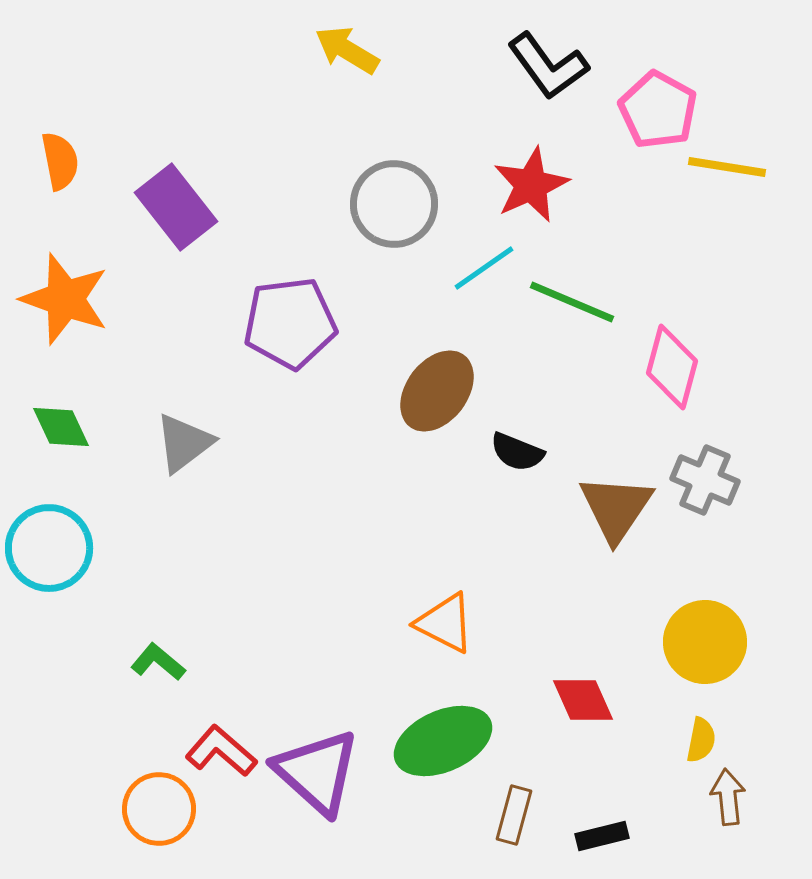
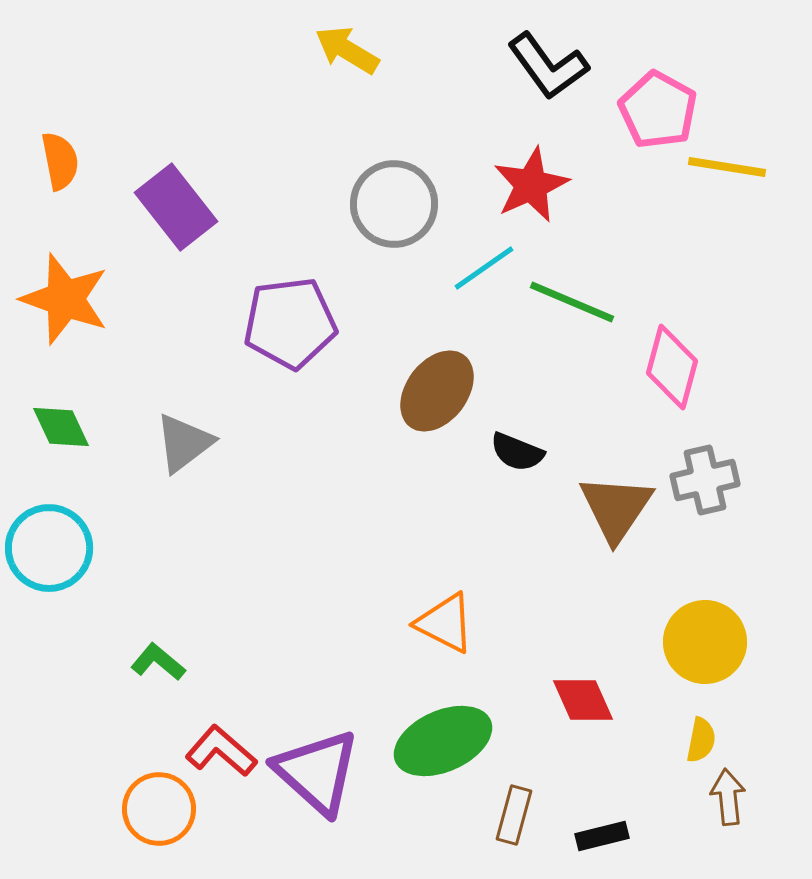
gray cross: rotated 36 degrees counterclockwise
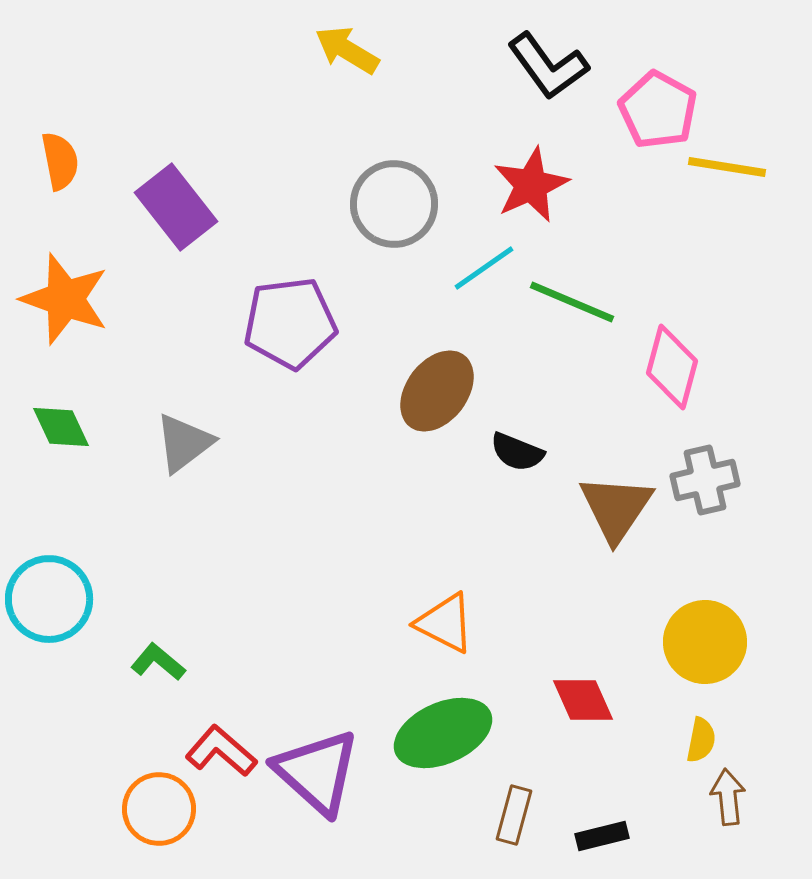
cyan circle: moved 51 px down
green ellipse: moved 8 px up
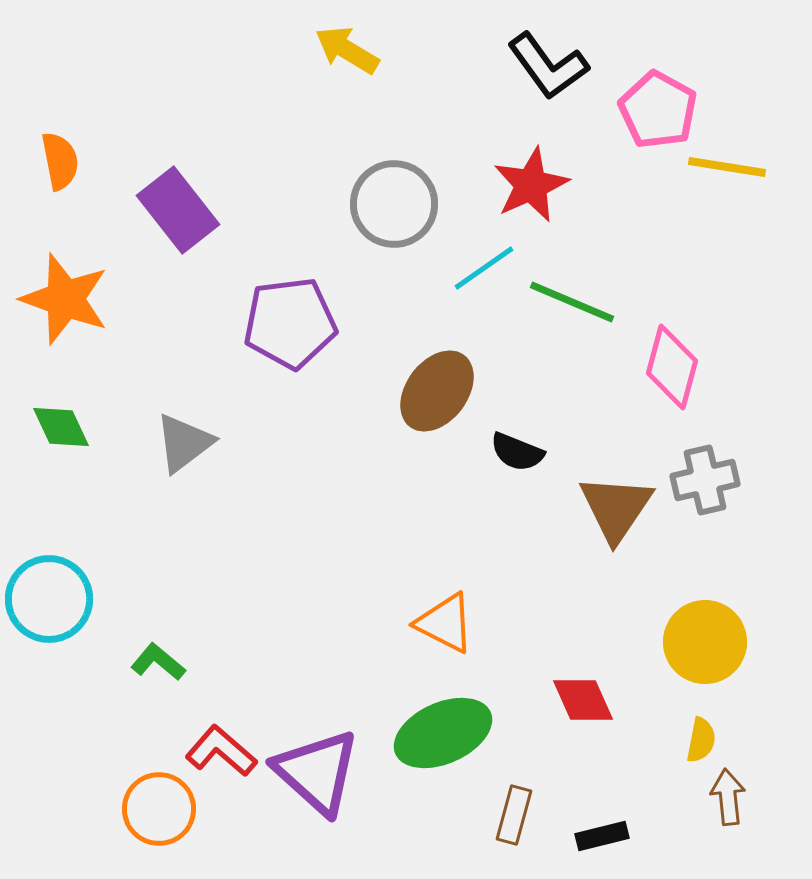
purple rectangle: moved 2 px right, 3 px down
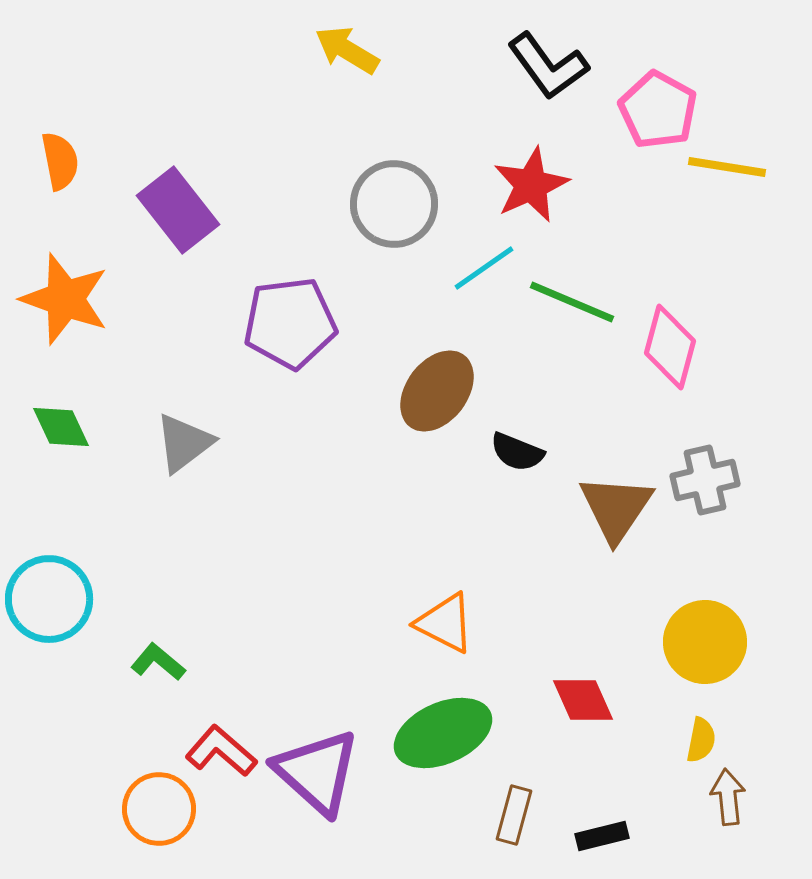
pink diamond: moved 2 px left, 20 px up
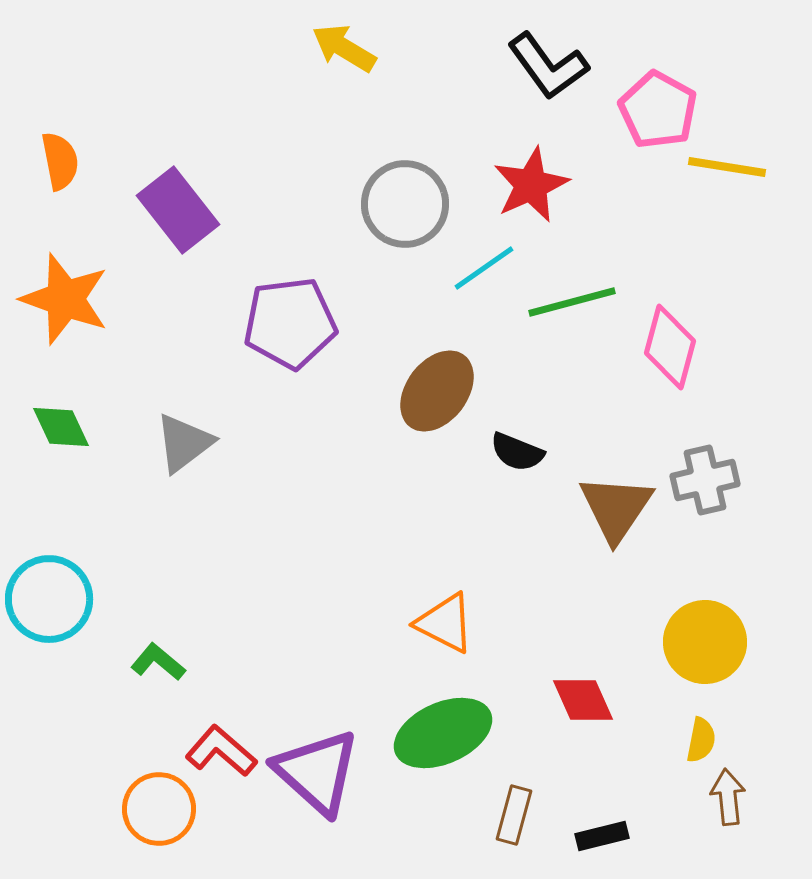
yellow arrow: moved 3 px left, 2 px up
gray circle: moved 11 px right
green line: rotated 38 degrees counterclockwise
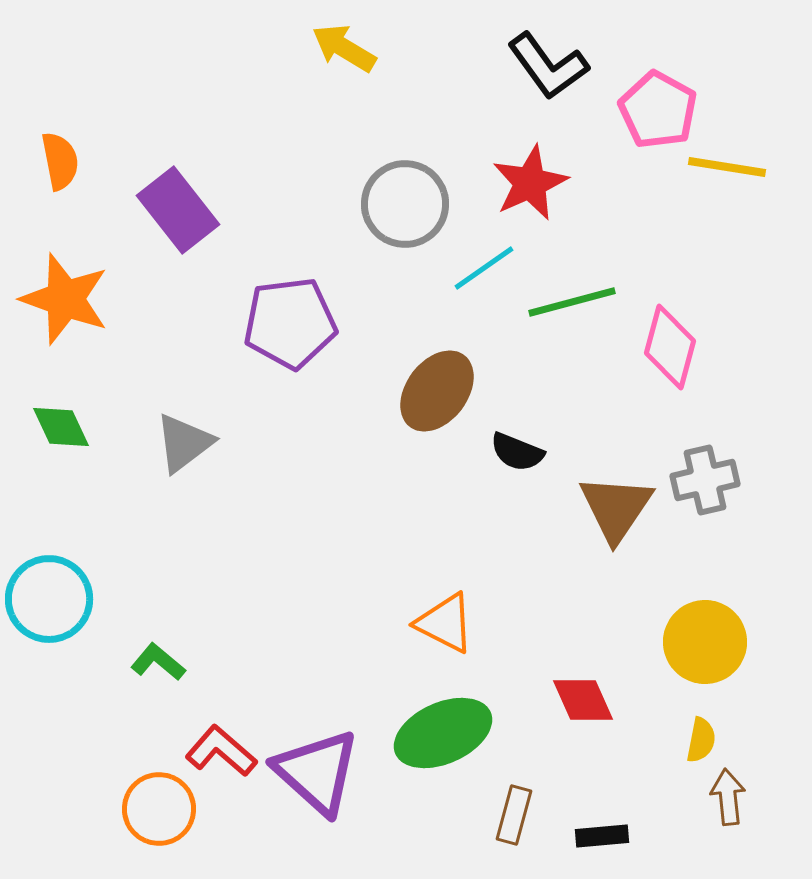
red star: moved 1 px left, 2 px up
black rectangle: rotated 9 degrees clockwise
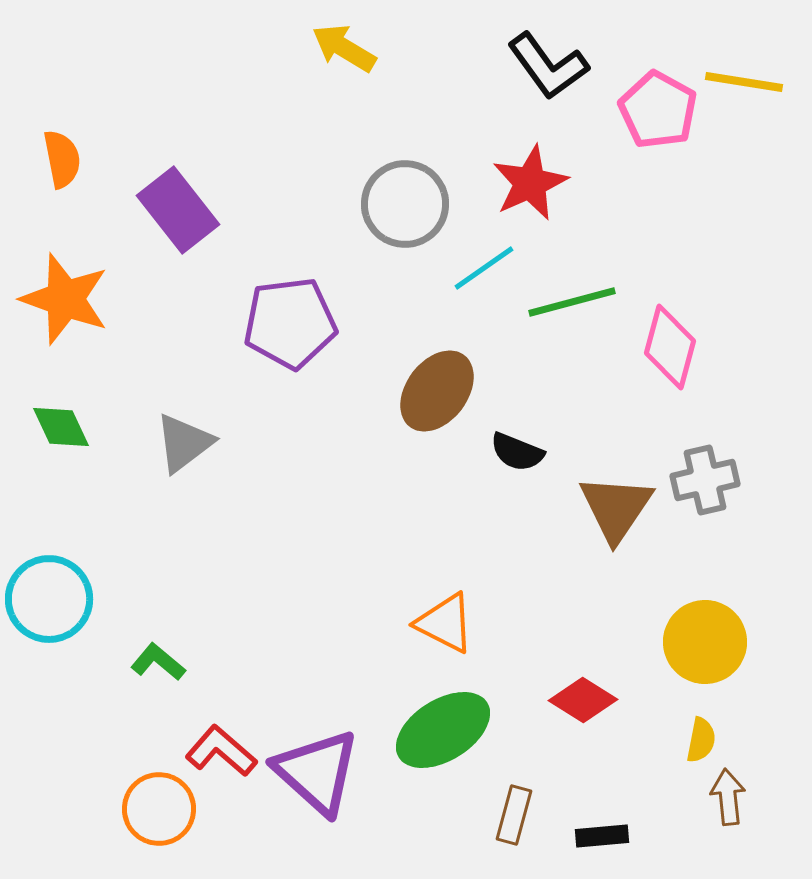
orange semicircle: moved 2 px right, 2 px up
yellow line: moved 17 px right, 85 px up
red diamond: rotated 34 degrees counterclockwise
green ellipse: moved 3 px up; rotated 8 degrees counterclockwise
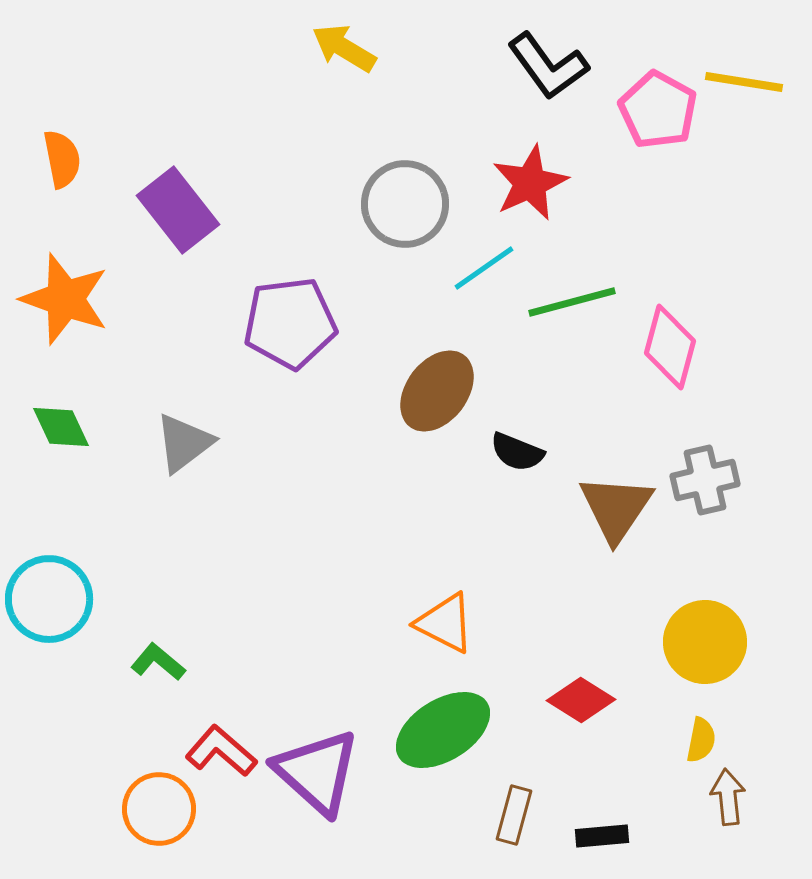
red diamond: moved 2 px left
